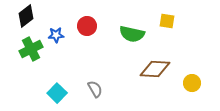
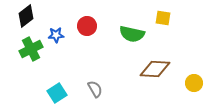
yellow square: moved 4 px left, 3 px up
yellow circle: moved 2 px right
cyan square: rotated 12 degrees clockwise
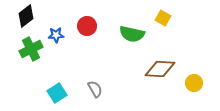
yellow square: rotated 21 degrees clockwise
brown diamond: moved 5 px right
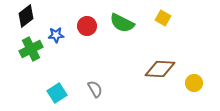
green semicircle: moved 10 px left, 11 px up; rotated 15 degrees clockwise
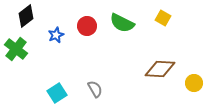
blue star: rotated 21 degrees counterclockwise
green cross: moved 15 px left; rotated 25 degrees counterclockwise
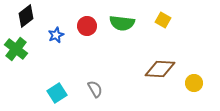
yellow square: moved 2 px down
green semicircle: rotated 20 degrees counterclockwise
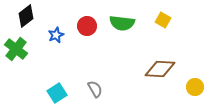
yellow circle: moved 1 px right, 4 px down
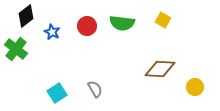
blue star: moved 4 px left, 3 px up; rotated 21 degrees counterclockwise
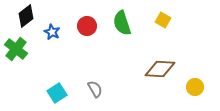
green semicircle: rotated 65 degrees clockwise
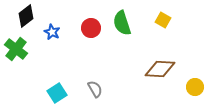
red circle: moved 4 px right, 2 px down
